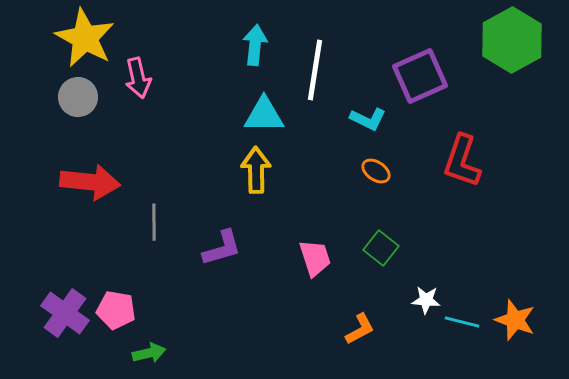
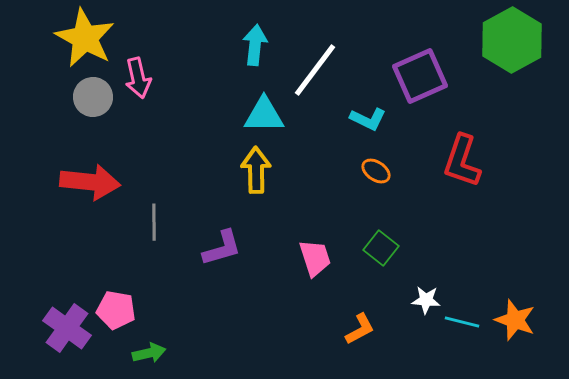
white line: rotated 28 degrees clockwise
gray circle: moved 15 px right
purple cross: moved 2 px right, 15 px down
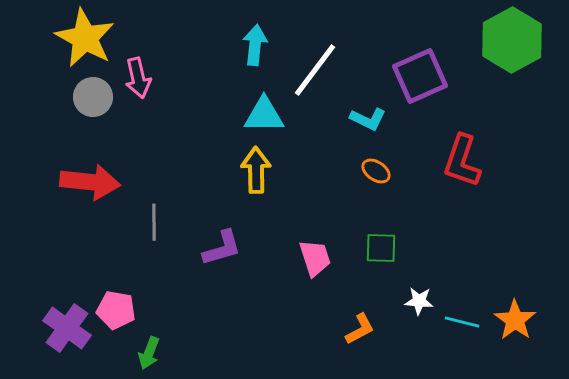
green square: rotated 36 degrees counterclockwise
white star: moved 7 px left, 1 px down
orange star: rotated 15 degrees clockwise
green arrow: rotated 124 degrees clockwise
